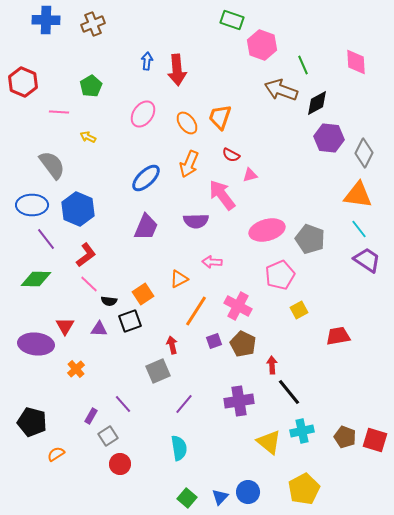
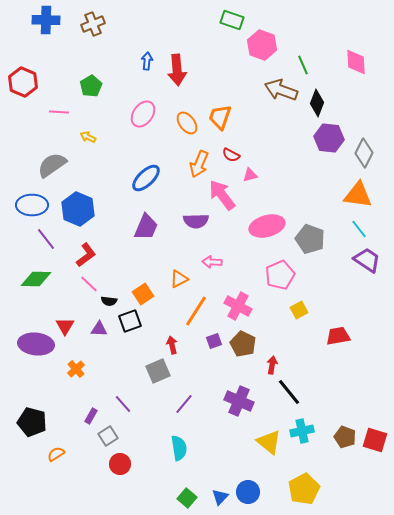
black diamond at (317, 103): rotated 40 degrees counterclockwise
orange arrow at (189, 164): moved 10 px right
gray semicircle at (52, 165): rotated 88 degrees counterclockwise
pink ellipse at (267, 230): moved 4 px up
red arrow at (272, 365): rotated 12 degrees clockwise
purple cross at (239, 401): rotated 32 degrees clockwise
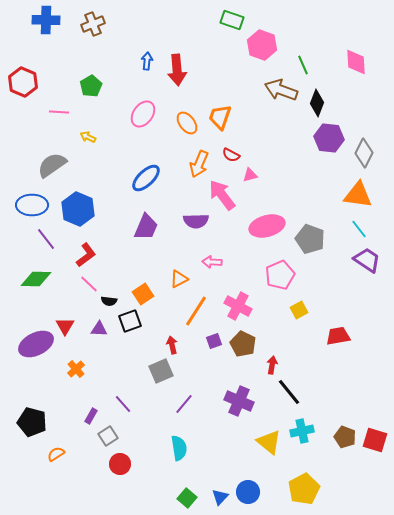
purple ellipse at (36, 344): rotated 32 degrees counterclockwise
gray square at (158, 371): moved 3 px right
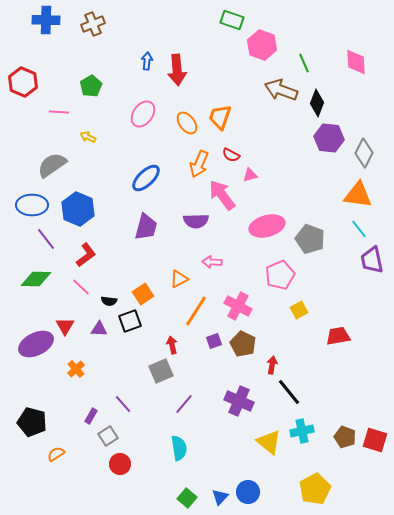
green line at (303, 65): moved 1 px right, 2 px up
purple trapezoid at (146, 227): rotated 8 degrees counterclockwise
purple trapezoid at (367, 260): moved 5 px right; rotated 136 degrees counterclockwise
pink line at (89, 284): moved 8 px left, 3 px down
yellow pentagon at (304, 489): moved 11 px right
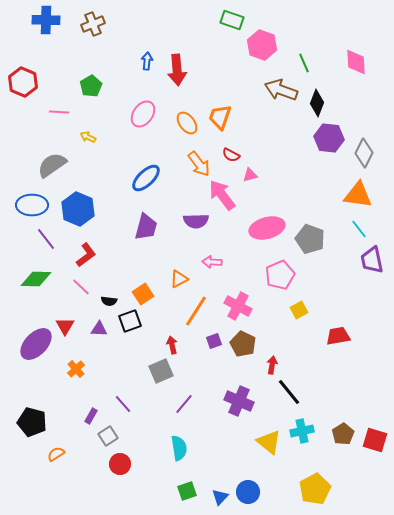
orange arrow at (199, 164): rotated 60 degrees counterclockwise
pink ellipse at (267, 226): moved 2 px down
purple ellipse at (36, 344): rotated 20 degrees counterclockwise
brown pentagon at (345, 437): moved 2 px left, 3 px up; rotated 20 degrees clockwise
green square at (187, 498): moved 7 px up; rotated 30 degrees clockwise
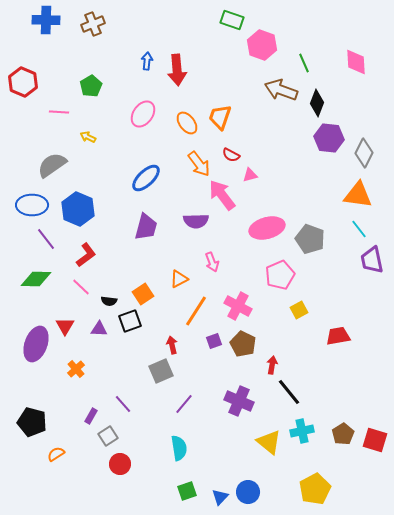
pink arrow at (212, 262): rotated 114 degrees counterclockwise
purple ellipse at (36, 344): rotated 24 degrees counterclockwise
